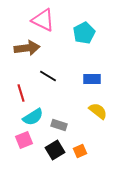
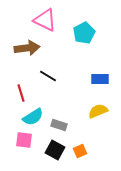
pink triangle: moved 2 px right
blue rectangle: moved 8 px right
yellow semicircle: rotated 60 degrees counterclockwise
pink square: rotated 30 degrees clockwise
black square: rotated 30 degrees counterclockwise
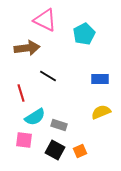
cyan pentagon: moved 1 px down
yellow semicircle: moved 3 px right, 1 px down
cyan semicircle: moved 2 px right
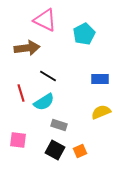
cyan semicircle: moved 9 px right, 15 px up
pink square: moved 6 px left
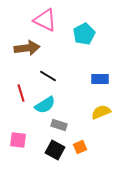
cyan semicircle: moved 1 px right, 3 px down
orange square: moved 4 px up
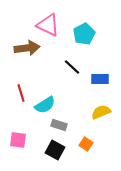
pink triangle: moved 3 px right, 5 px down
black line: moved 24 px right, 9 px up; rotated 12 degrees clockwise
orange square: moved 6 px right, 3 px up; rotated 32 degrees counterclockwise
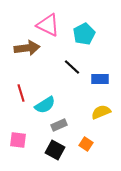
gray rectangle: rotated 42 degrees counterclockwise
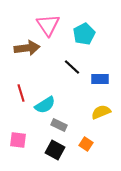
pink triangle: rotated 30 degrees clockwise
gray rectangle: rotated 49 degrees clockwise
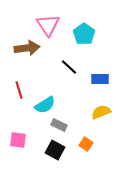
cyan pentagon: rotated 10 degrees counterclockwise
black line: moved 3 px left
red line: moved 2 px left, 3 px up
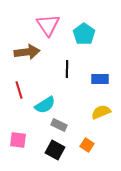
brown arrow: moved 4 px down
black line: moved 2 px left, 2 px down; rotated 48 degrees clockwise
orange square: moved 1 px right, 1 px down
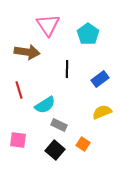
cyan pentagon: moved 4 px right
brown arrow: rotated 15 degrees clockwise
blue rectangle: rotated 36 degrees counterclockwise
yellow semicircle: moved 1 px right
orange square: moved 4 px left, 1 px up
black square: rotated 12 degrees clockwise
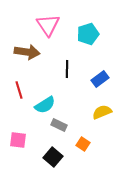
cyan pentagon: rotated 20 degrees clockwise
black square: moved 2 px left, 7 px down
